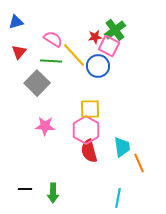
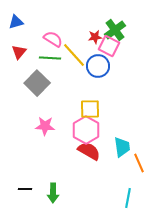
green line: moved 1 px left, 3 px up
red semicircle: rotated 135 degrees clockwise
cyan line: moved 10 px right
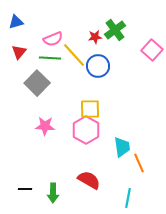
pink semicircle: rotated 126 degrees clockwise
pink square: moved 43 px right, 4 px down; rotated 15 degrees clockwise
red semicircle: moved 29 px down
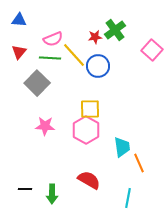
blue triangle: moved 3 px right, 2 px up; rotated 21 degrees clockwise
green arrow: moved 1 px left, 1 px down
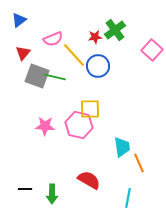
blue triangle: rotated 42 degrees counterclockwise
red triangle: moved 4 px right, 1 px down
green line: moved 5 px right, 19 px down; rotated 10 degrees clockwise
gray square: moved 7 px up; rotated 25 degrees counterclockwise
pink hexagon: moved 7 px left, 5 px up; rotated 16 degrees counterclockwise
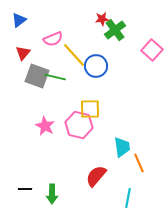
red star: moved 7 px right, 18 px up
blue circle: moved 2 px left
pink star: rotated 24 degrees clockwise
red semicircle: moved 7 px right, 4 px up; rotated 80 degrees counterclockwise
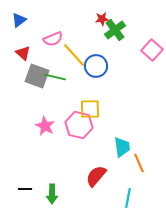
red triangle: rotated 28 degrees counterclockwise
